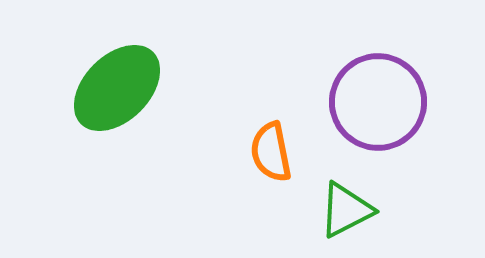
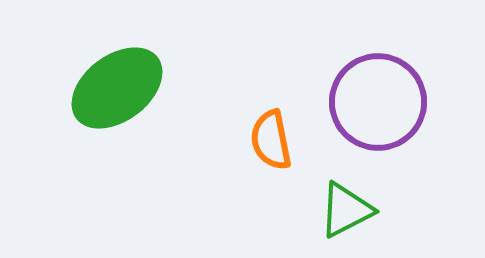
green ellipse: rotated 8 degrees clockwise
orange semicircle: moved 12 px up
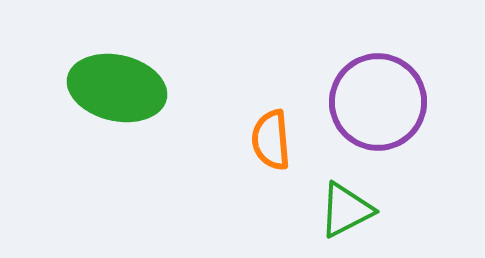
green ellipse: rotated 50 degrees clockwise
orange semicircle: rotated 6 degrees clockwise
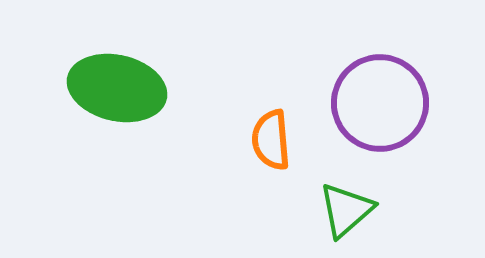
purple circle: moved 2 px right, 1 px down
green triangle: rotated 14 degrees counterclockwise
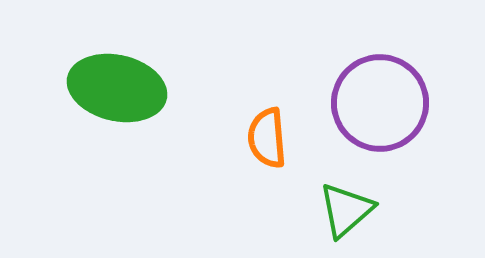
orange semicircle: moved 4 px left, 2 px up
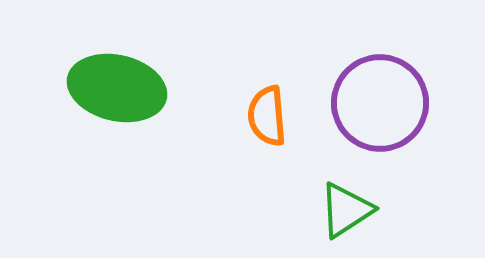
orange semicircle: moved 22 px up
green triangle: rotated 8 degrees clockwise
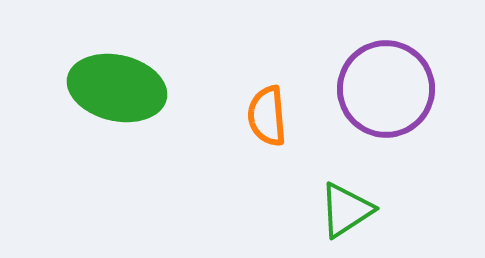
purple circle: moved 6 px right, 14 px up
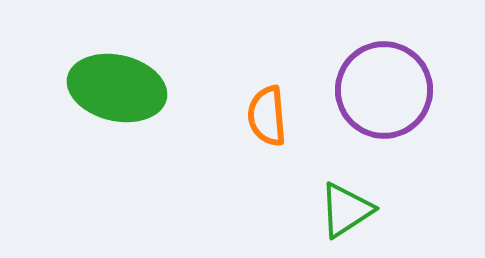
purple circle: moved 2 px left, 1 px down
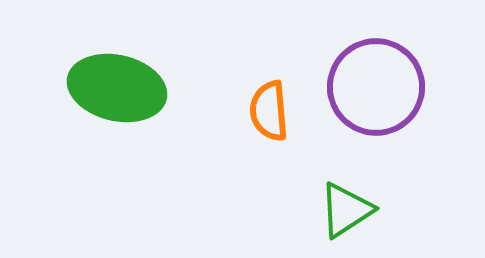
purple circle: moved 8 px left, 3 px up
orange semicircle: moved 2 px right, 5 px up
